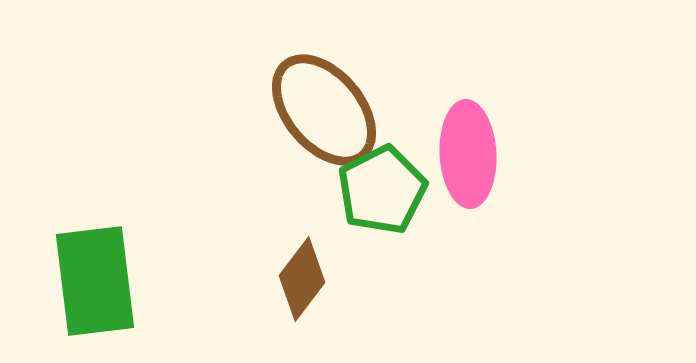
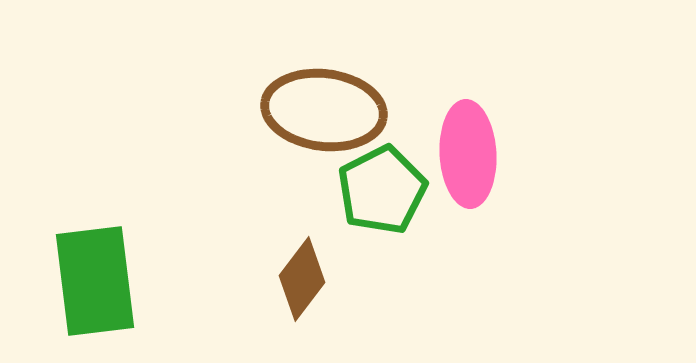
brown ellipse: rotated 43 degrees counterclockwise
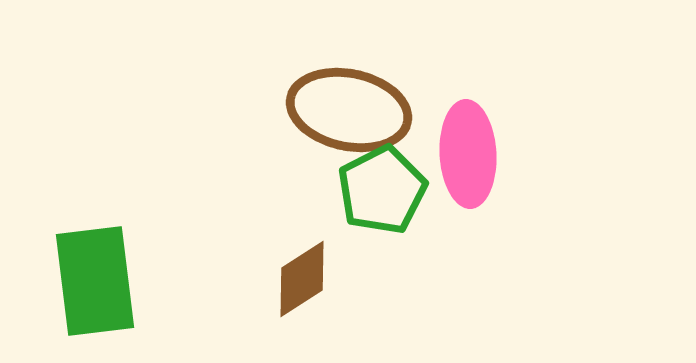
brown ellipse: moved 25 px right; rotated 5 degrees clockwise
brown diamond: rotated 20 degrees clockwise
